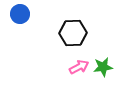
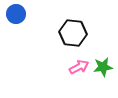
blue circle: moved 4 px left
black hexagon: rotated 8 degrees clockwise
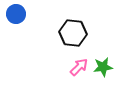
pink arrow: rotated 18 degrees counterclockwise
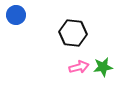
blue circle: moved 1 px down
pink arrow: rotated 30 degrees clockwise
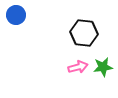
black hexagon: moved 11 px right
pink arrow: moved 1 px left
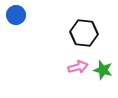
green star: moved 3 px down; rotated 24 degrees clockwise
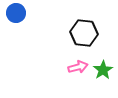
blue circle: moved 2 px up
green star: rotated 24 degrees clockwise
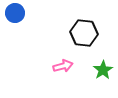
blue circle: moved 1 px left
pink arrow: moved 15 px left, 1 px up
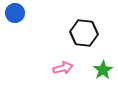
pink arrow: moved 2 px down
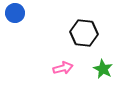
green star: moved 1 px up; rotated 12 degrees counterclockwise
